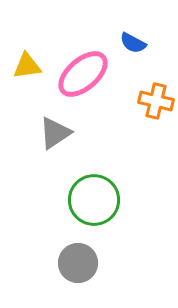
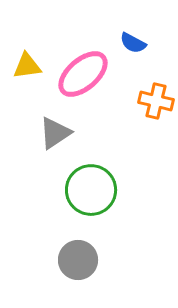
green circle: moved 3 px left, 10 px up
gray circle: moved 3 px up
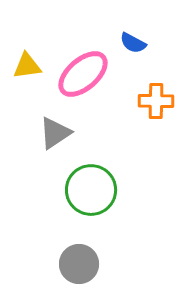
orange cross: rotated 12 degrees counterclockwise
gray circle: moved 1 px right, 4 px down
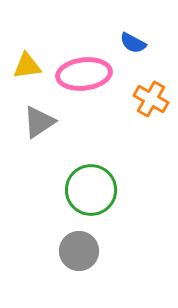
pink ellipse: moved 1 px right; rotated 34 degrees clockwise
orange cross: moved 5 px left, 2 px up; rotated 28 degrees clockwise
gray triangle: moved 16 px left, 11 px up
gray circle: moved 13 px up
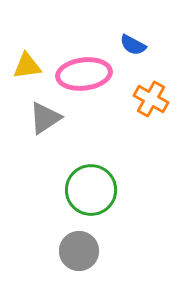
blue semicircle: moved 2 px down
gray triangle: moved 6 px right, 4 px up
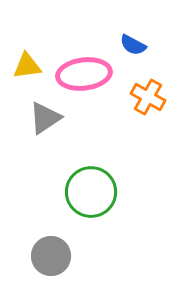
orange cross: moved 3 px left, 2 px up
green circle: moved 2 px down
gray circle: moved 28 px left, 5 px down
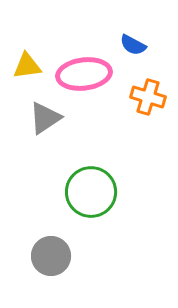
orange cross: rotated 12 degrees counterclockwise
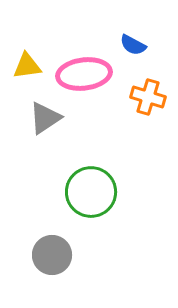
gray circle: moved 1 px right, 1 px up
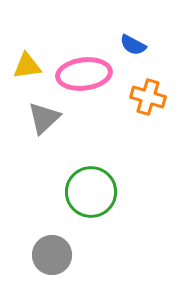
gray triangle: moved 1 px left; rotated 9 degrees counterclockwise
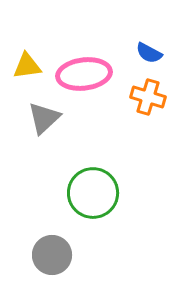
blue semicircle: moved 16 px right, 8 px down
green circle: moved 2 px right, 1 px down
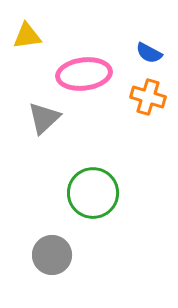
yellow triangle: moved 30 px up
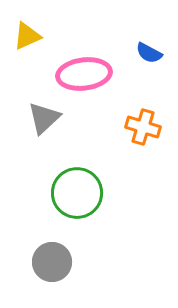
yellow triangle: rotated 16 degrees counterclockwise
orange cross: moved 5 px left, 30 px down
green circle: moved 16 px left
gray circle: moved 7 px down
